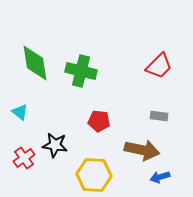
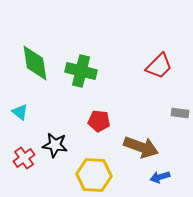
gray rectangle: moved 21 px right, 3 px up
brown arrow: moved 1 px left, 3 px up; rotated 8 degrees clockwise
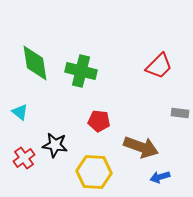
yellow hexagon: moved 3 px up
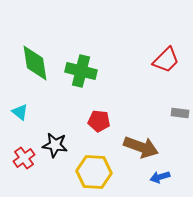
red trapezoid: moved 7 px right, 6 px up
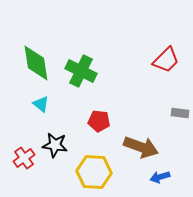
green diamond: moved 1 px right
green cross: rotated 12 degrees clockwise
cyan triangle: moved 21 px right, 8 px up
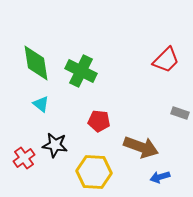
gray rectangle: rotated 12 degrees clockwise
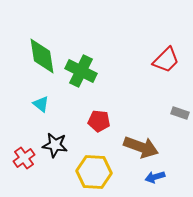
green diamond: moved 6 px right, 7 px up
blue arrow: moved 5 px left
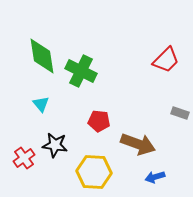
cyan triangle: rotated 12 degrees clockwise
brown arrow: moved 3 px left, 3 px up
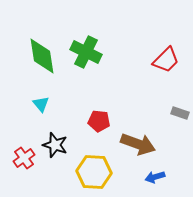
green cross: moved 5 px right, 19 px up
black star: rotated 10 degrees clockwise
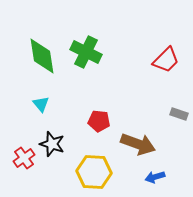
gray rectangle: moved 1 px left, 1 px down
black star: moved 3 px left, 1 px up
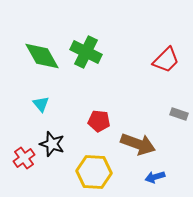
green diamond: rotated 21 degrees counterclockwise
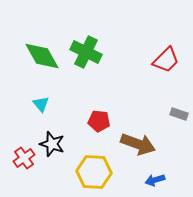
blue arrow: moved 3 px down
